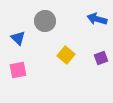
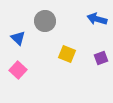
yellow square: moved 1 px right, 1 px up; rotated 18 degrees counterclockwise
pink square: rotated 36 degrees counterclockwise
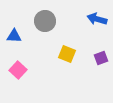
blue triangle: moved 4 px left, 2 px up; rotated 42 degrees counterclockwise
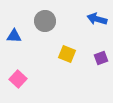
pink square: moved 9 px down
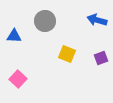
blue arrow: moved 1 px down
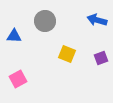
pink square: rotated 18 degrees clockwise
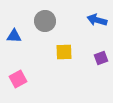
yellow square: moved 3 px left, 2 px up; rotated 24 degrees counterclockwise
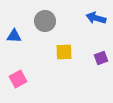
blue arrow: moved 1 px left, 2 px up
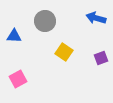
yellow square: rotated 36 degrees clockwise
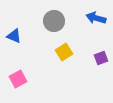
gray circle: moved 9 px right
blue triangle: rotated 21 degrees clockwise
yellow square: rotated 24 degrees clockwise
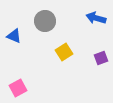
gray circle: moved 9 px left
pink square: moved 9 px down
